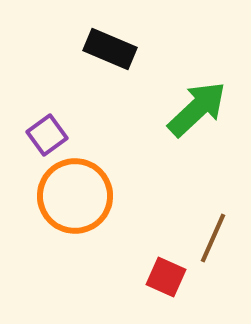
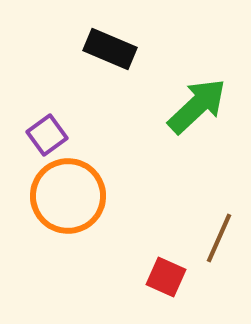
green arrow: moved 3 px up
orange circle: moved 7 px left
brown line: moved 6 px right
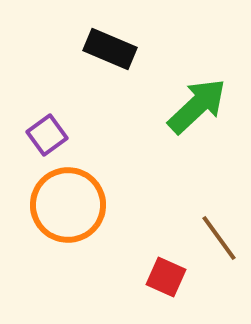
orange circle: moved 9 px down
brown line: rotated 60 degrees counterclockwise
